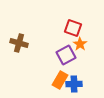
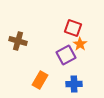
brown cross: moved 1 px left, 2 px up
orange rectangle: moved 20 px left
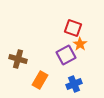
brown cross: moved 18 px down
blue cross: rotated 21 degrees counterclockwise
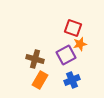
orange star: rotated 24 degrees clockwise
brown cross: moved 17 px right
blue cross: moved 2 px left, 4 px up
